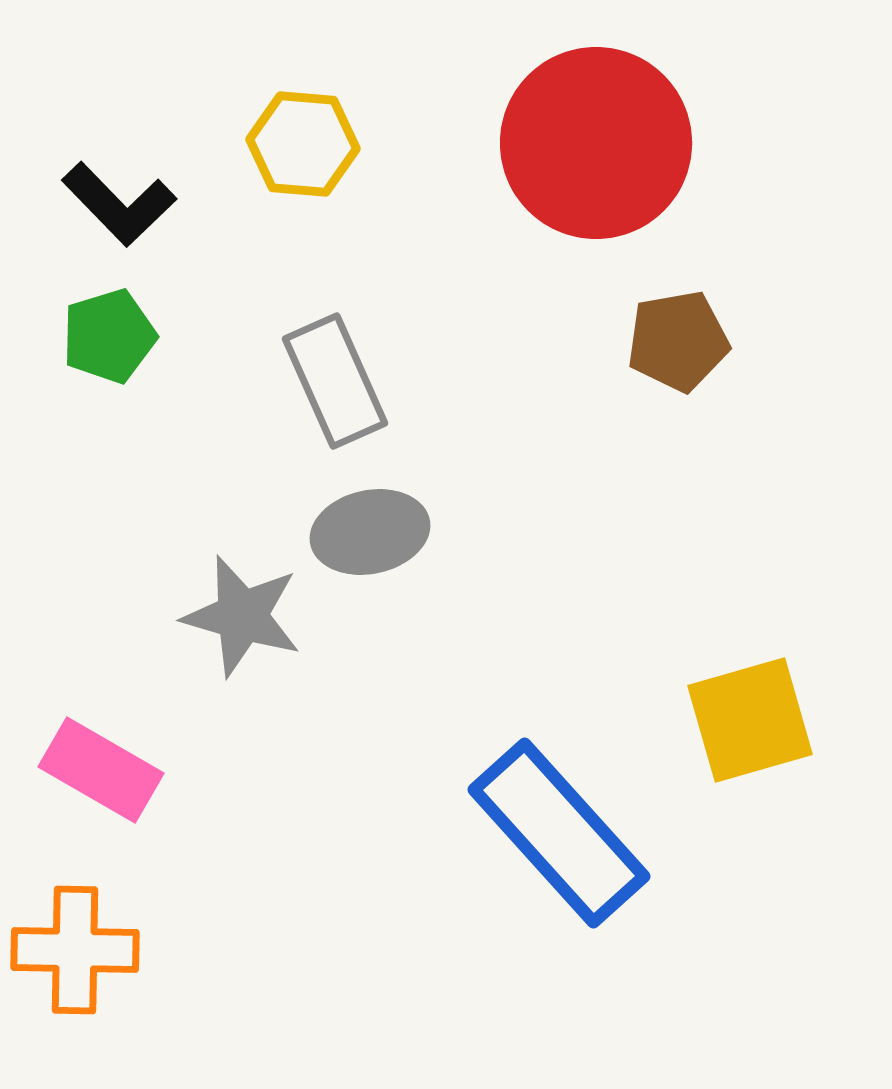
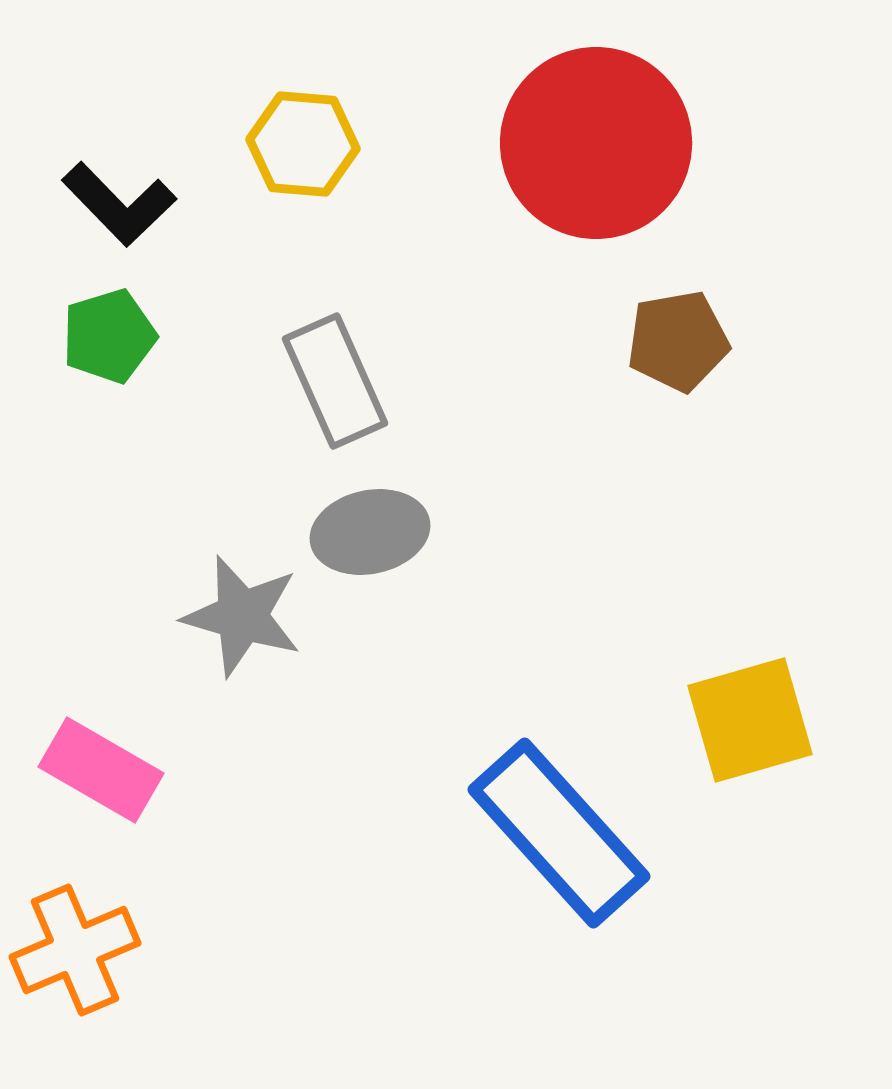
orange cross: rotated 24 degrees counterclockwise
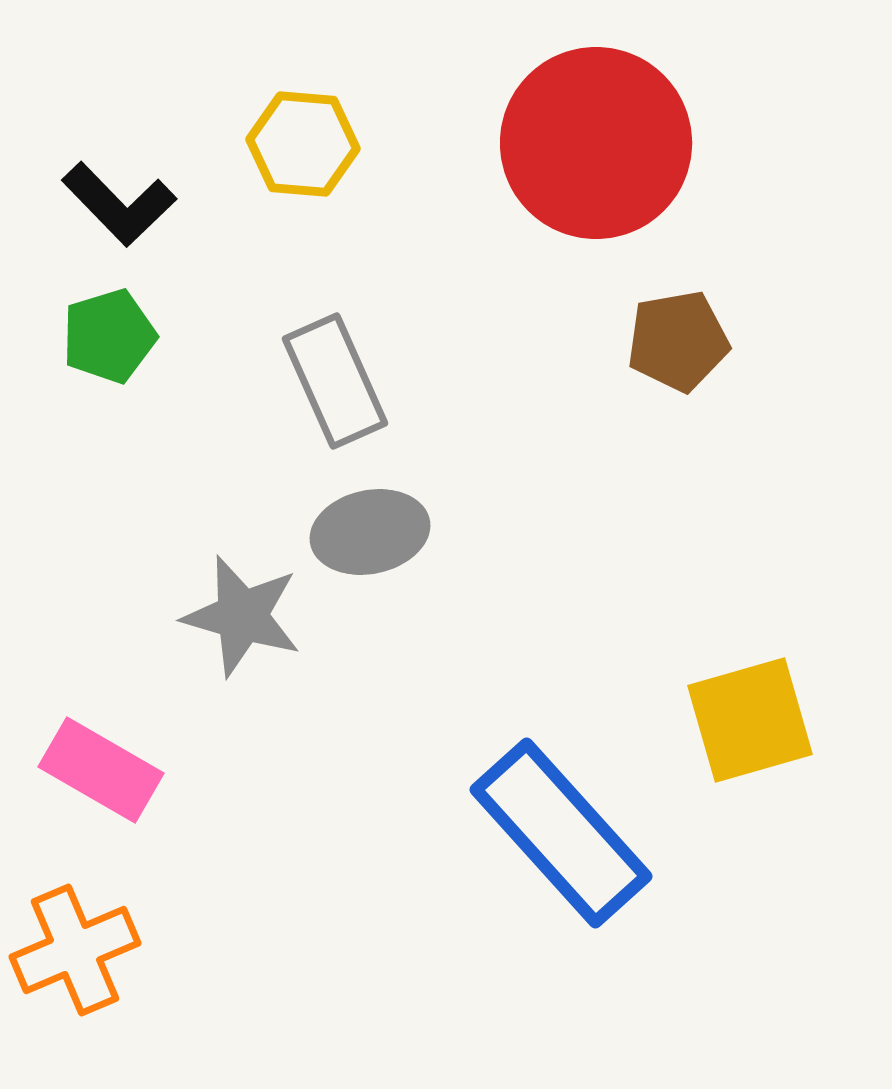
blue rectangle: moved 2 px right
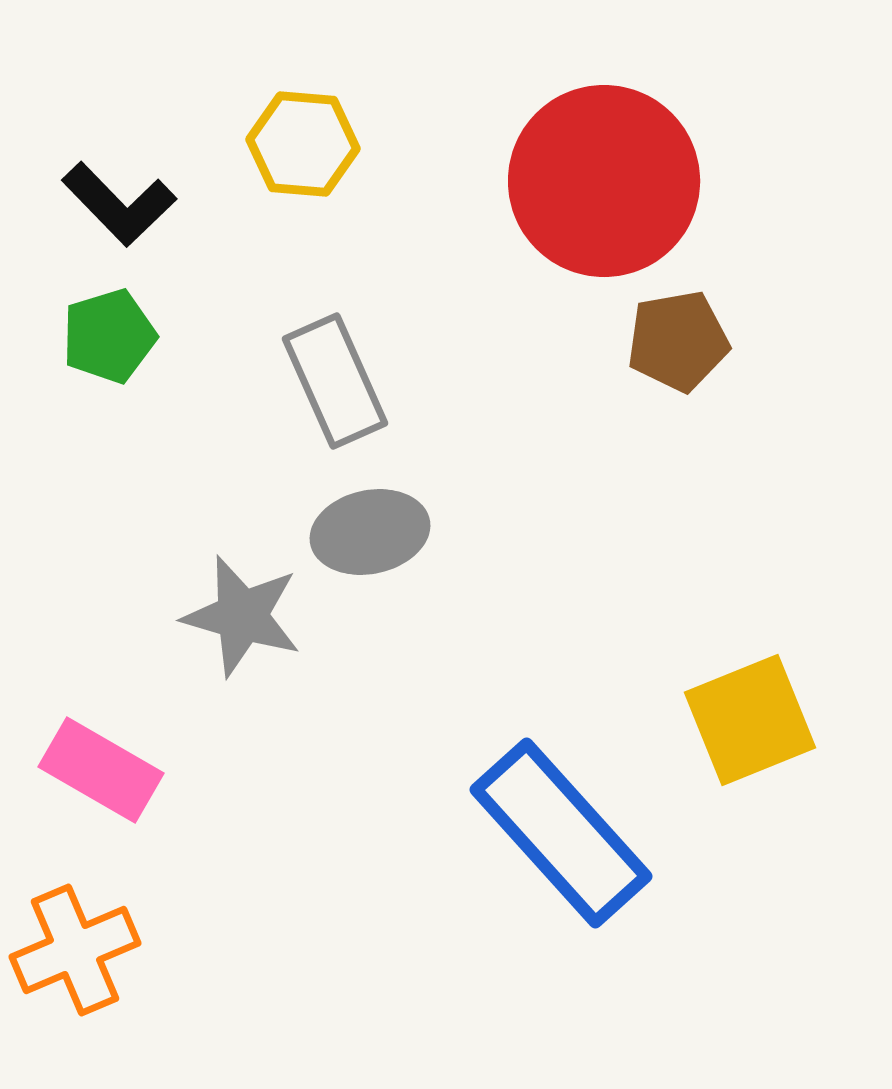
red circle: moved 8 px right, 38 px down
yellow square: rotated 6 degrees counterclockwise
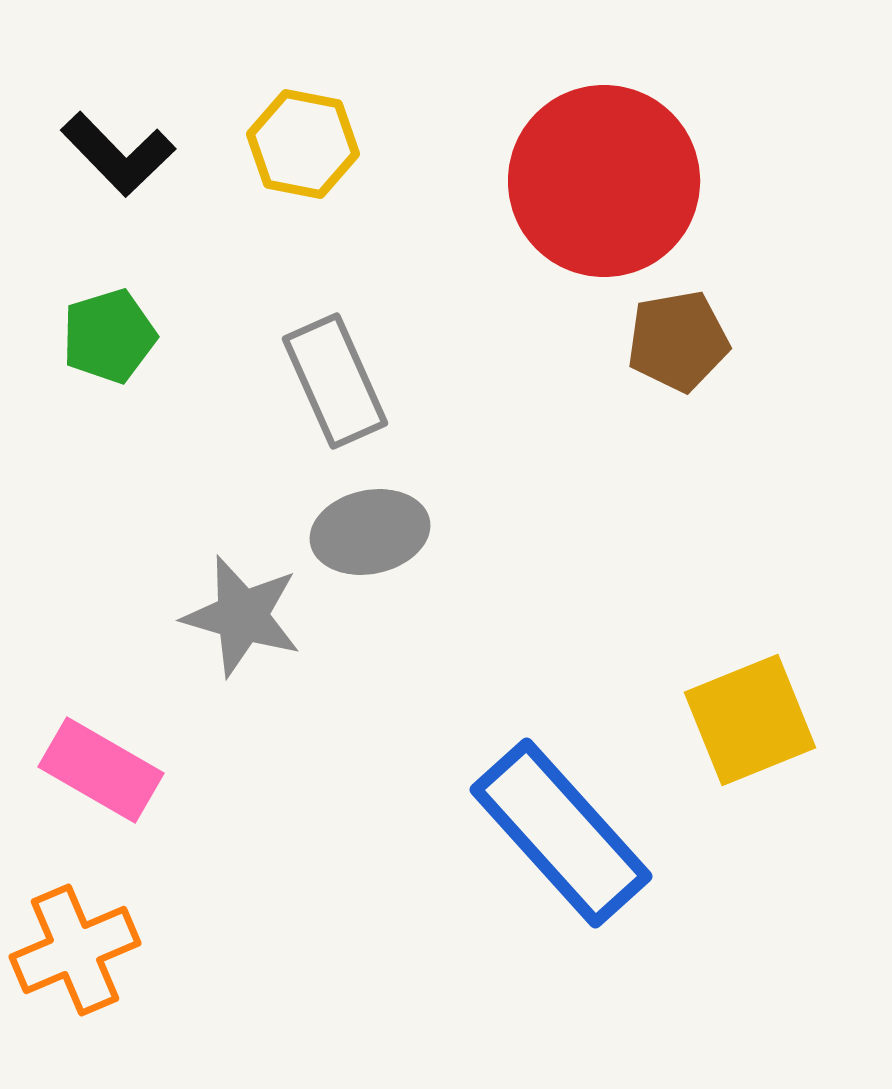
yellow hexagon: rotated 6 degrees clockwise
black L-shape: moved 1 px left, 50 px up
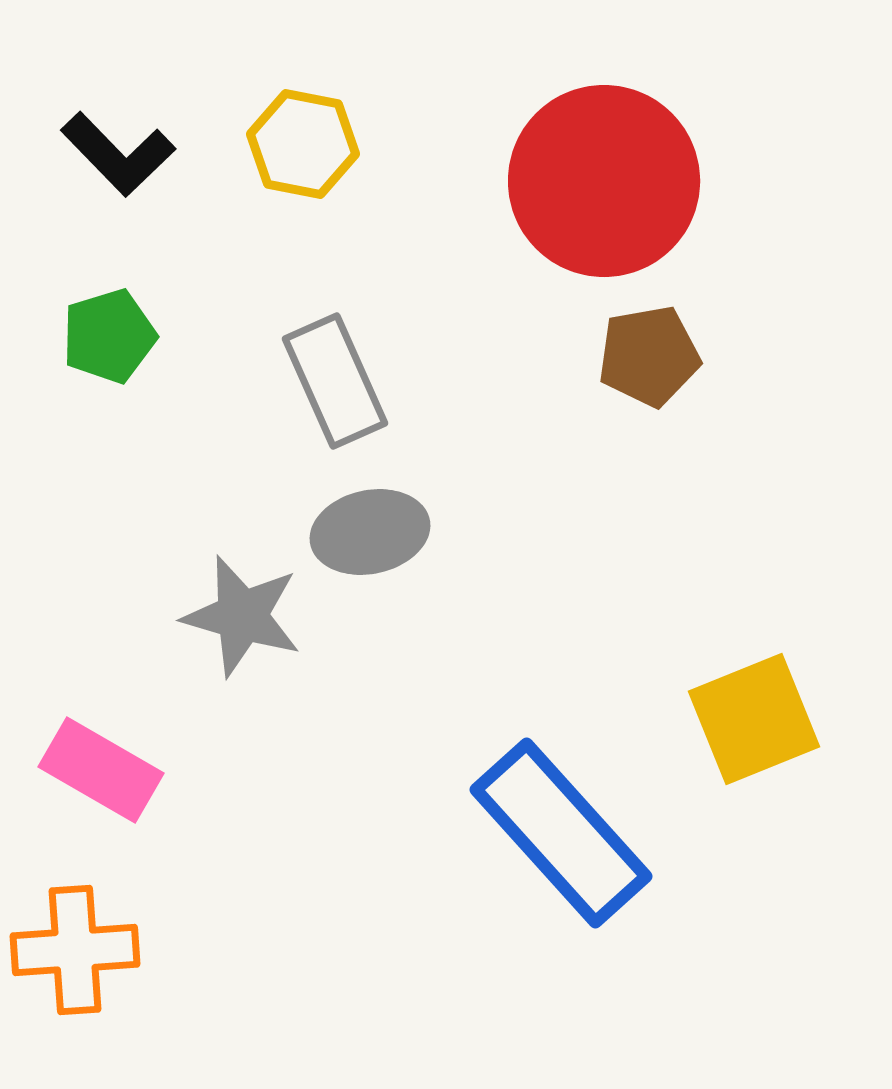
brown pentagon: moved 29 px left, 15 px down
yellow square: moved 4 px right, 1 px up
orange cross: rotated 19 degrees clockwise
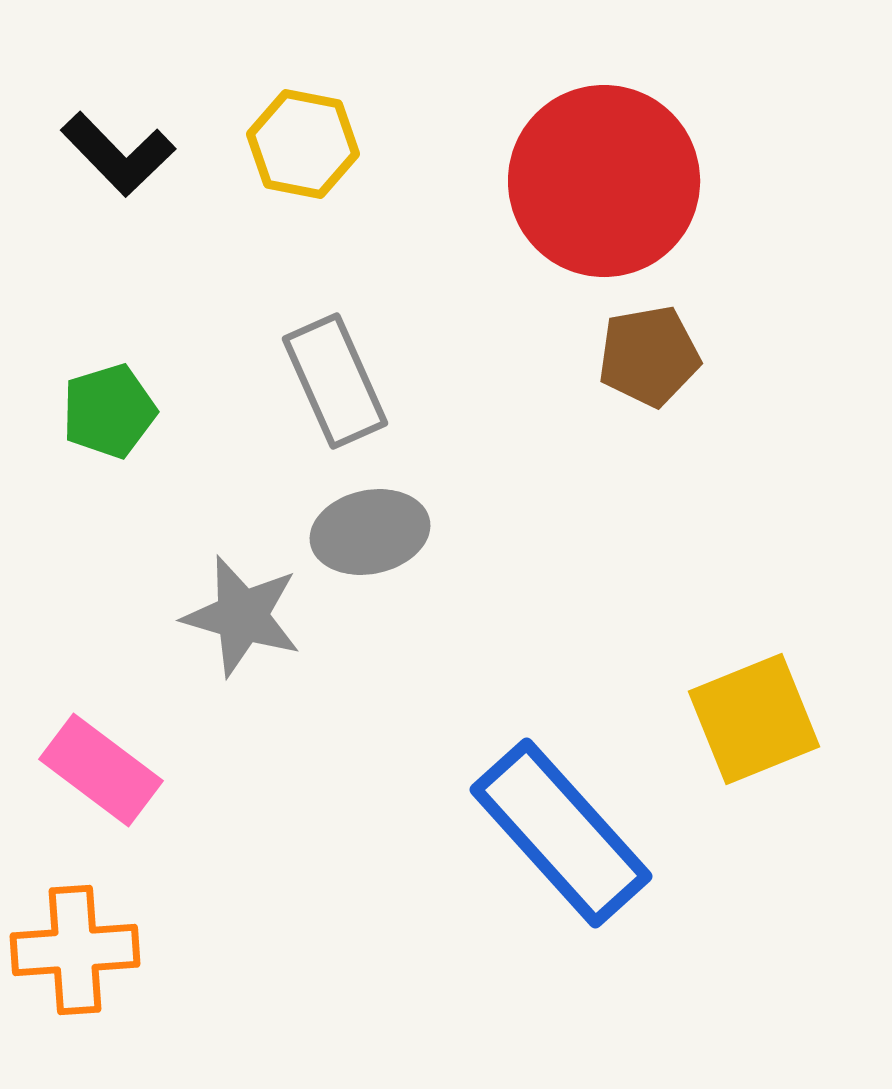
green pentagon: moved 75 px down
pink rectangle: rotated 7 degrees clockwise
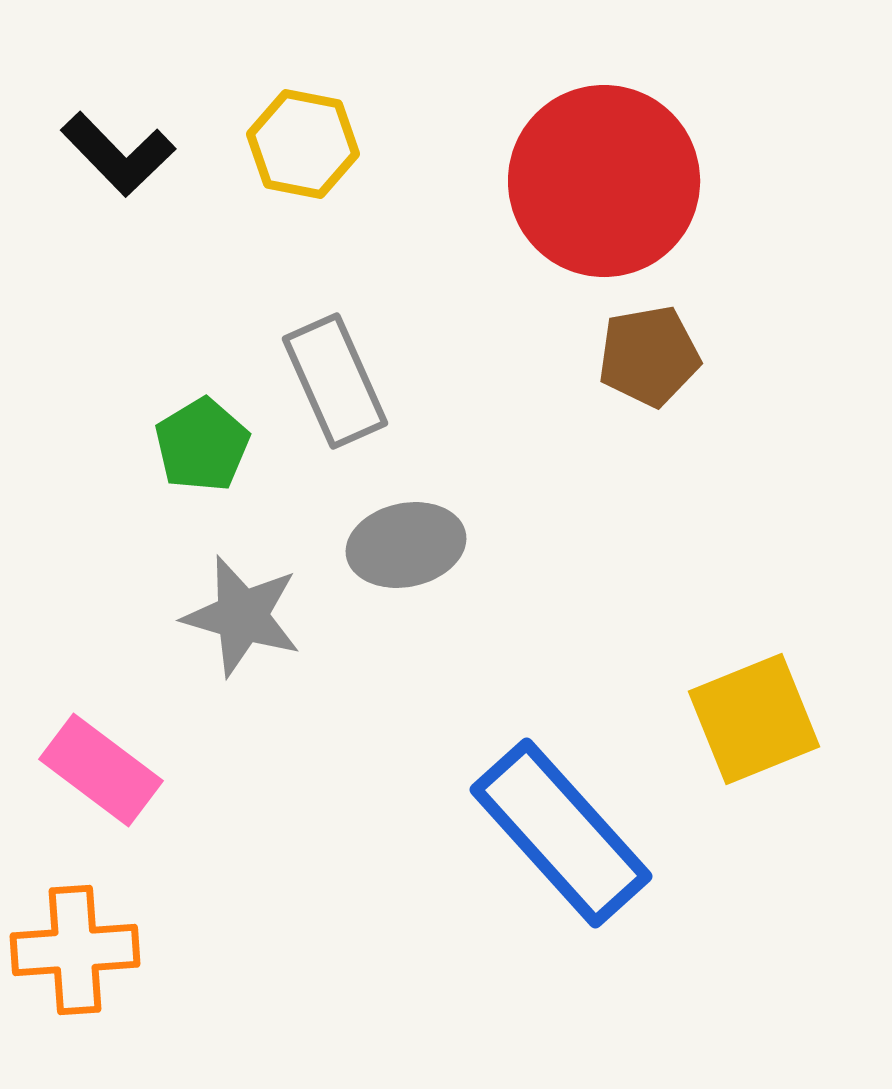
green pentagon: moved 93 px right, 34 px down; rotated 14 degrees counterclockwise
gray ellipse: moved 36 px right, 13 px down
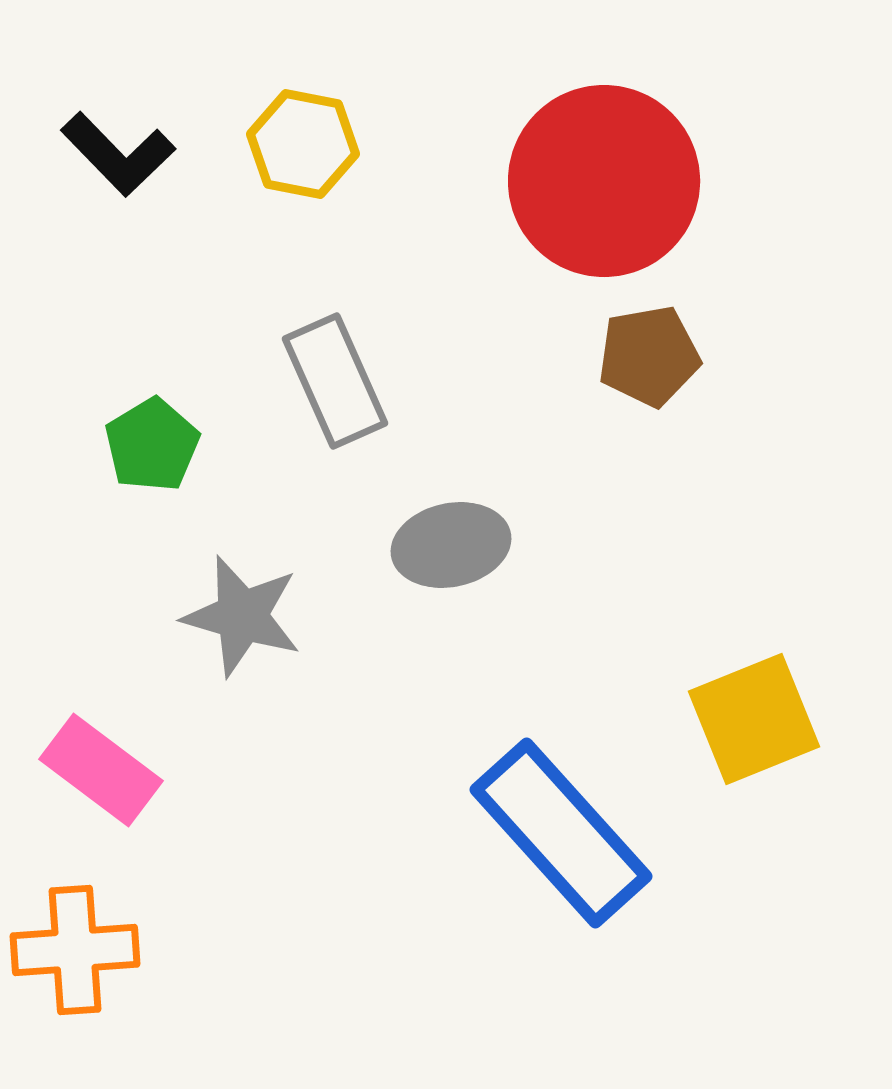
green pentagon: moved 50 px left
gray ellipse: moved 45 px right
